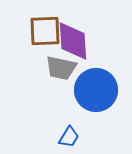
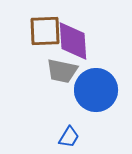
gray trapezoid: moved 1 px right, 3 px down
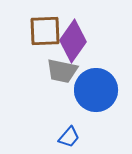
purple diamond: rotated 39 degrees clockwise
blue trapezoid: rotated 10 degrees clockwise
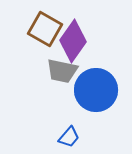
brown square: moved 2 px up; rotated 32 degrees clockwise
